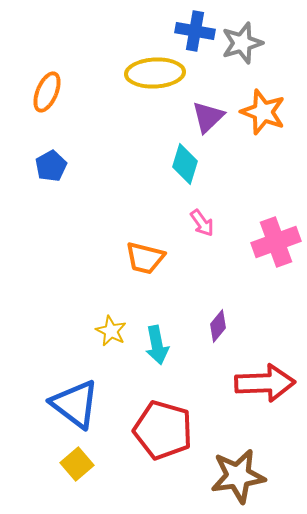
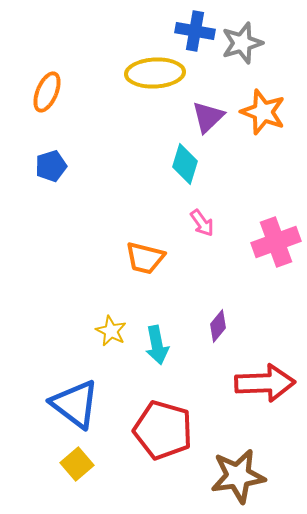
blue pentagon: rotated 12 degrees clockwise
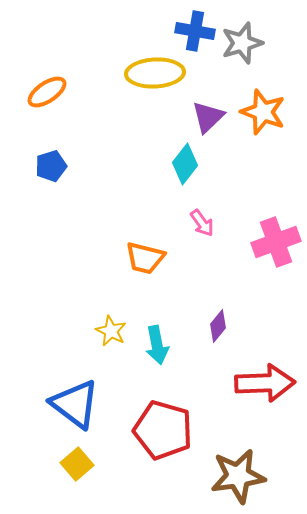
orange ellipse: rotated 33 degrees clockwise
cyan diamond: rotated 21 degrees clockwise
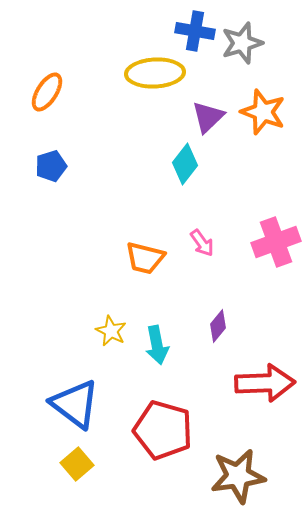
orange ellipse: rotated 24 degrees counterclockwise
pink arrow: moved 20 px down
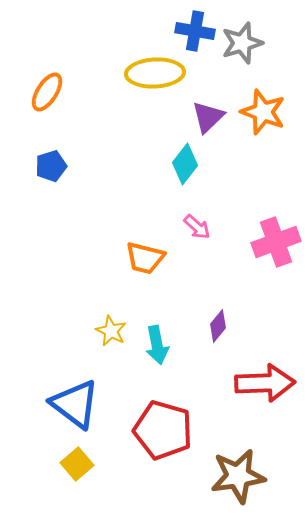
pink arrow: moved 5 px left, 16 px up; rotated 12 degrees counterclockwise
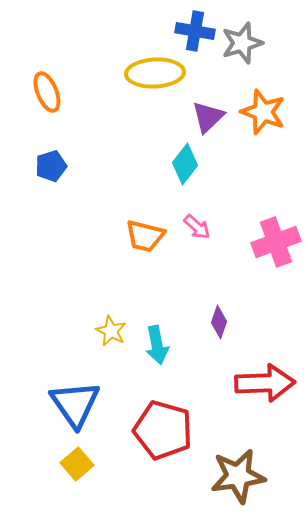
orange ellipse: rotated 54 degrees counterclockwise
orange trapezoid: moved 22 px up
purple diamond: moved 1 px right, 4 px up; rotated 20 degrees counterclockwise
blue triangle: rotated 18 degrees clockwise
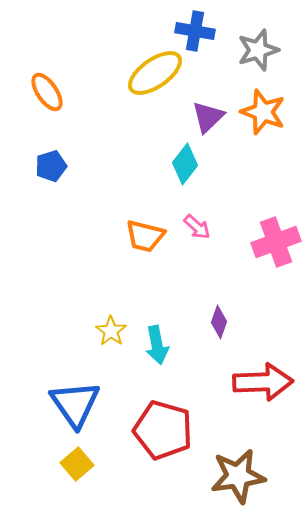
gray star: moved 16 px right, 7 px down
yellow ellipse: rotated 32 degrees counterclockwise
orange ellipse: rotated 12 degrees counterclockwise
yellow star: rotated 8 degrees clockwise
red arrow: moved 2 px left, 1 px up
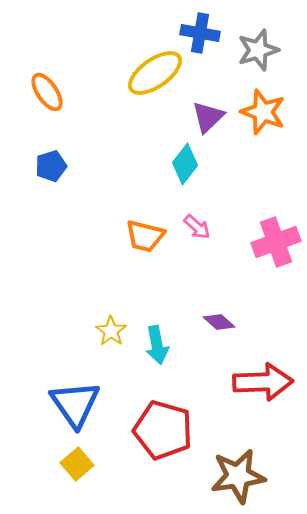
blue cross: moved 5 px right, 2 px down
purple diamond: rotated 68 degrees counterclockwise
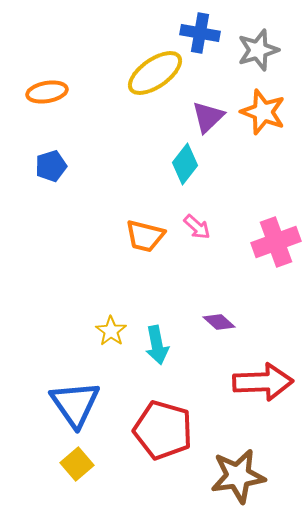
orange ellipse: rotated 66 degrees counterclockwise
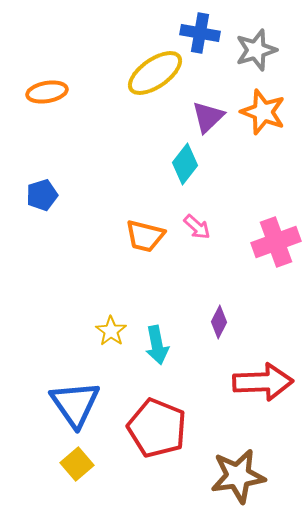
gray star: moved 2 px left
blue pentagon: moved 9 px left, 29 px down
purple diamond: rotated 76 degrees clockwise
red pentagon: moved 6 px left, 2 px up; rotated 6 degrees clockwise
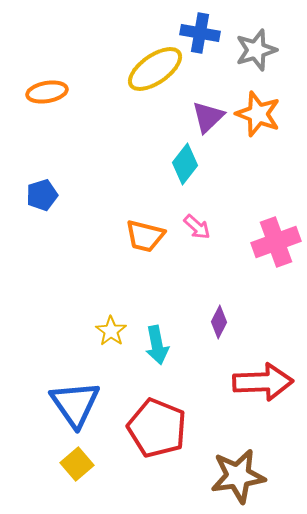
yellow ellipse: moved 4 px up
orange star: moved 5 px left, 2 px down
